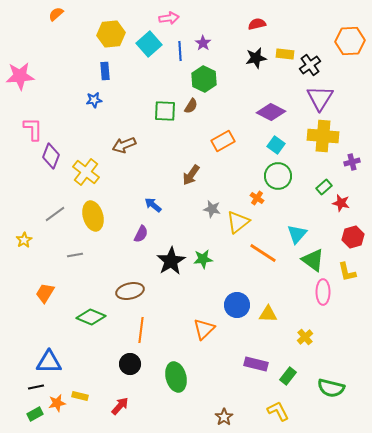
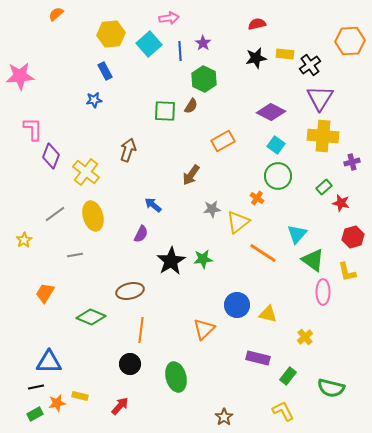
blue rectangle at (105, 71): rotated 24 degrees counterclockwise
brown arrow at (124, 145): moved 4 px right, 5 px down; rotated 130 degrees clockwise
gray star at (212, 209): rotated 18 degrees counterclockwise
yellow triangle at (268, 314): rotated 12 degrees clockwise
purple rectangle at (256, 364): moved 2 px right, 6 px up
yellow L-shape at (278, 411): moved 5 px right
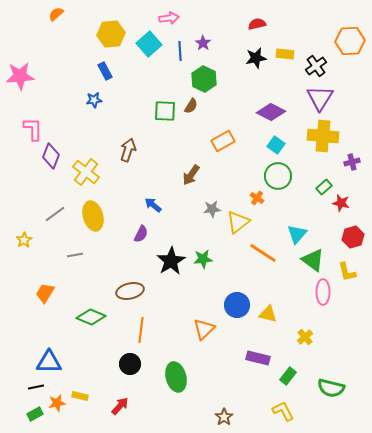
black cross at (310, 65): moved 6 px right, 1 px down
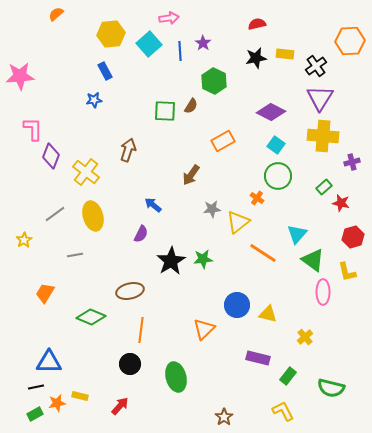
green hexagon at (204, 79): moved 10 px right, 2 px down
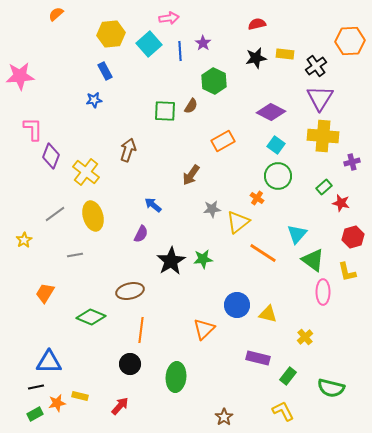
green ellipse at (176, 377): rotated 20 degrees clockwise
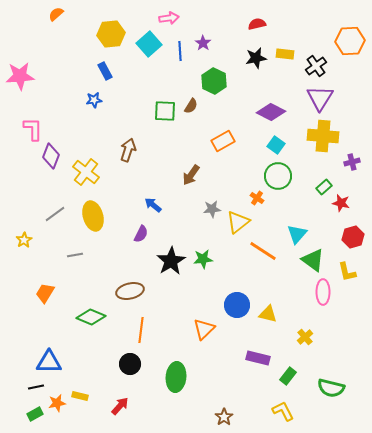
orange line at (263, 253): moved 2 px up
